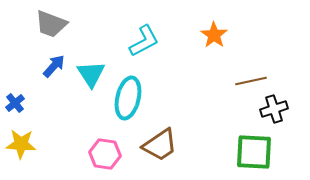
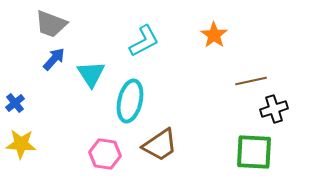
blue arrow: moved 7 px up
cyan ellipse: moved 2 px right, 3 px down
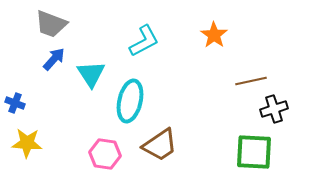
blue cross: rotated 30 degrees counterclockwise
yellow star: moved 6 px right, 1 px up
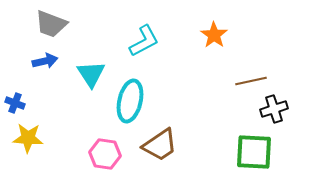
blue arrow: moved 9 px left, 2 px down; rotated 35 degrees clockwise
yellow star: moved 1 px right, 5 px up
